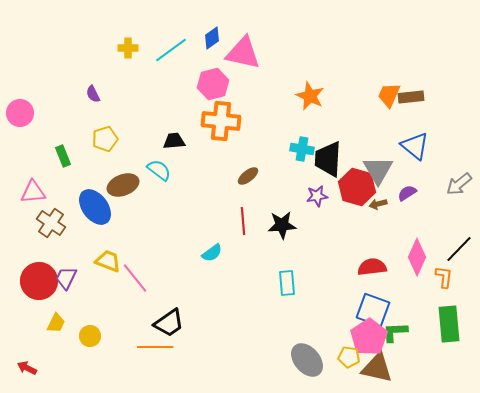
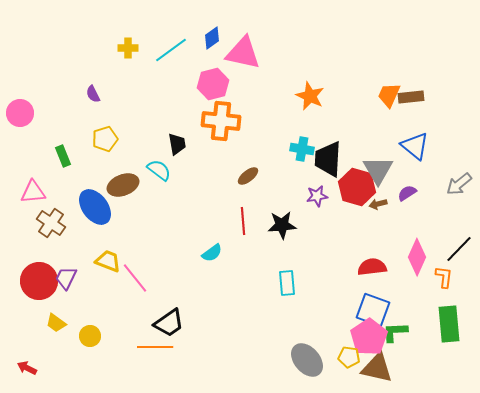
black trapezoid at (174, 141): moved 3 px right, 3 px down; rotated 85 degrees clockwise
yellow trapezoid at (56, 323): rotated 100 degrees clockwise
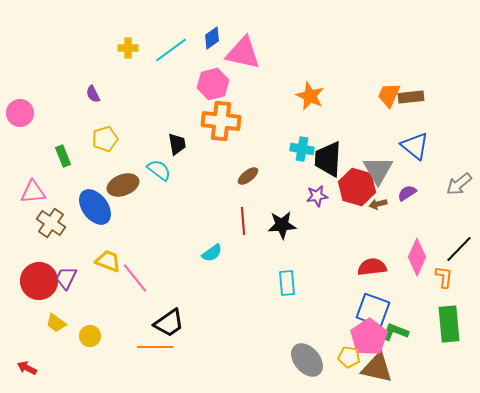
green L-shape at (395, 332): rotated 24 degrees clockwise
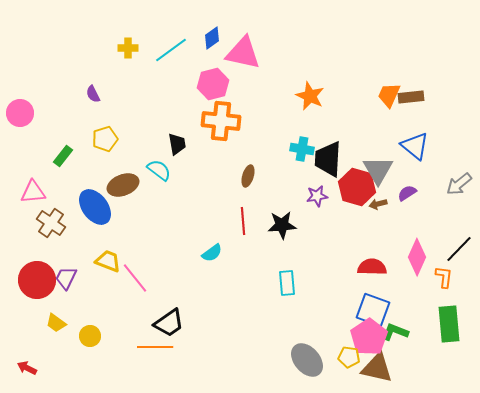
green rectangle at (63, 156): rotated 60 degrees clockwise
brown ellipse at (248, 176): rotated 35 degrees counterclockwise
red semicircle at (372, 267): rotated 8 degrees clockwise
red circle at (39, 281): moved 2 px left, 1 px up
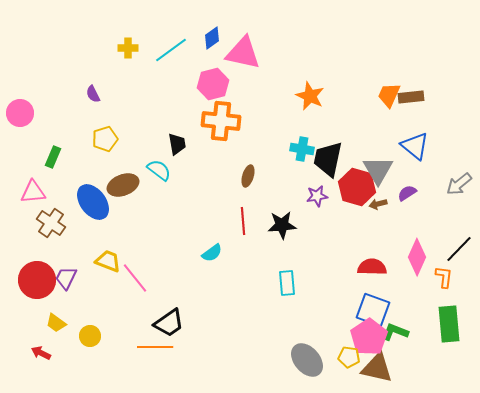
green rectangle at (63, 156): moved 10 px left, 1 px down; rotated 15 degrees counterclockwise
black trapezoid at (328, 159): rotated 9 degrees clockwise
blue ellipse at (95, 207): moved 2 px left, 5 px up
red arrow at (27, 368): moved 14 px right, 15 px up
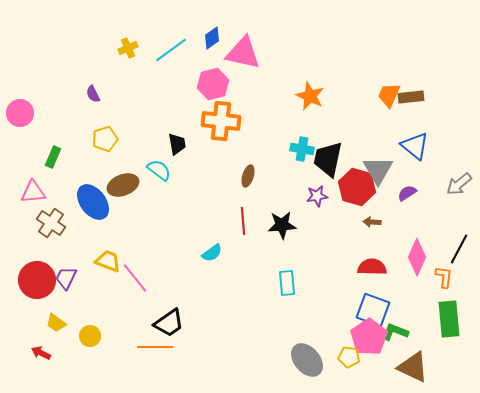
yellow cross at (128, 48): rotated 24 degrees counterclockwise
brown arrow at (378, 204): moved 6 px left, 18 px down; rotated 18 degrees clockwise
black line at (459, 249): rotated 16 degrees counterclockwise
green rectangle at (449, 324): moved 5 px up
brown triangle at (377, 368): moved 36 px right, 1 px up; rotated 12 degrees clockwise
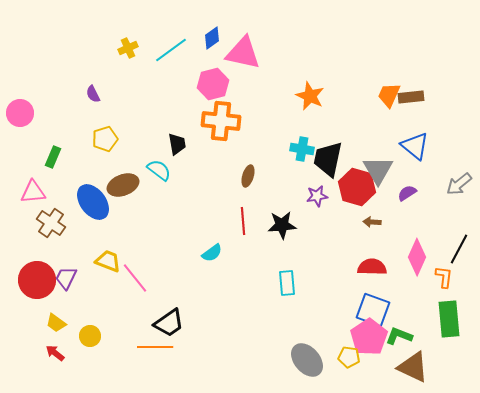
green L-shape at (395, 332): moved 4 px right, 4 px down
red arrow at (41, 353): moved 14 px right; rotated 12 degrees clockwise
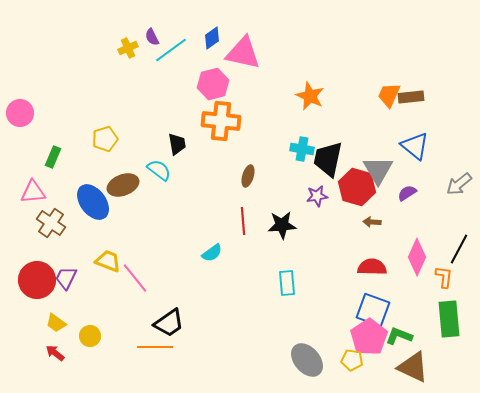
purple semicircle at (93, 94): moved 59 px right, 57 px up
yellow pentagon at (349, 357): moved 3 px right, 3 px down
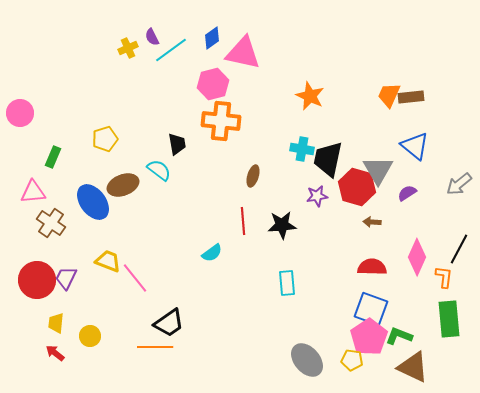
brown ellipse at (248, 176): moved 5 px right
blue square at (373, 310): moved 2 px left, 1 px up
yellow trapezoid at (56, 323): rotated 60 degrees clockwise
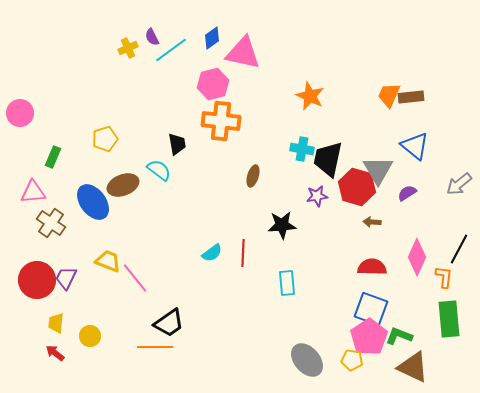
red line at (243, 221): moved 32 px down; rotated 8 degrees clockwise
